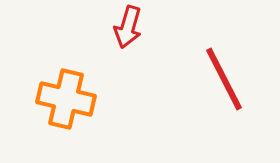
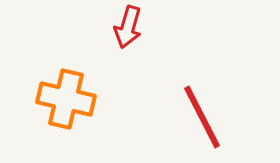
red line: moved 22 px left, 38 px down
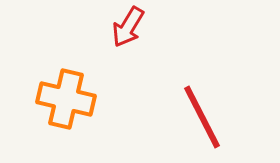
red arrow: rotated 15 degrees clockwise
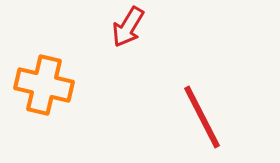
orange cross: moved 22 px left, 14 px up
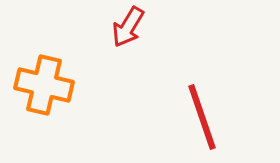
red line: rotated 8 degrees clockwise
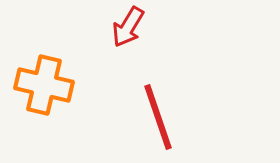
red line: moved 44 px left
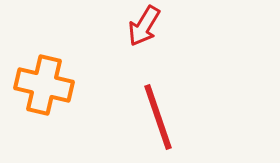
red arrow: moved 16 px right, 1 px up
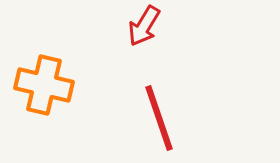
red line: moved 1 px right, 1 px down
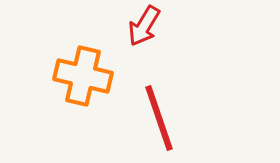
orange cross: moved 39 px right, 9 px up
